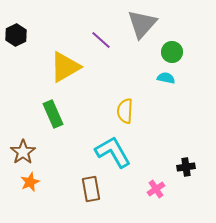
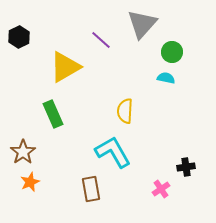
black hexagon: moved 3 px right, 2 px down
pink cross: moved 5 px right
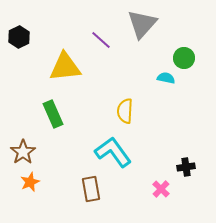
green circle: moved 12 px right, 6 px down
yellow triangle: rotated 24 degrees clockwise
cyan L-shape: rotated 6 degrees counterclockwise
pink cross: rotated 12 degrees counterclockwise
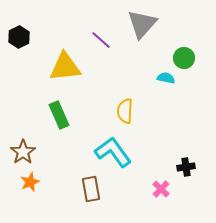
green rectangle: moved 6 px right, 1 px down
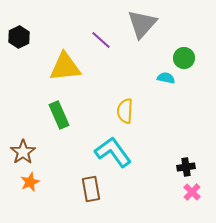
pink cross: moved 31 px right, 3 px down
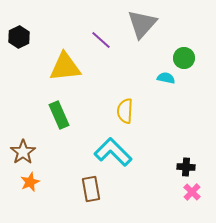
cyan L-shape: rotated 9 degrees counterclockwise
black cross: rotated 12 degrees clockwise
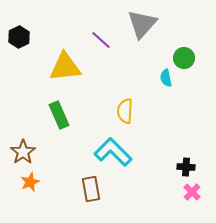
cyan semicircle: rotated 114 degrees counterclockwise
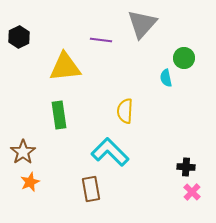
purple line: rotated 35 degrees counterclockwise
green rectangle: rotated 16 degrees clockwise
cyan L-shape: moved 3 px left
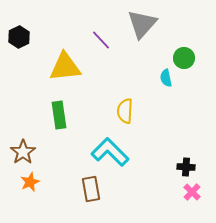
purple line: rotated 40 degrees clockwise
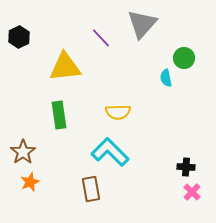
purple line: moved 2 px up
yellow semicircle: moved 7 px left, 1 px down; rotated 95 degrees counterclockwise
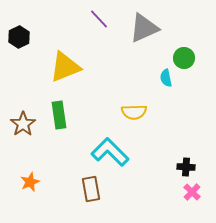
gray triangle: moved 2 px right, 4 px down; rotated 24 degrees clockwise
purple line: moved 2 px left, 19 px up
yellow triangle: rotated 16 degrees counterclockwise
yellow semicircle: moved 16 px right
brown star: moved 28 px up
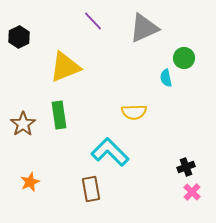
purple line: moved 6 px left, 2 px down
black cross: rotated 24 degrees counterclockwise
